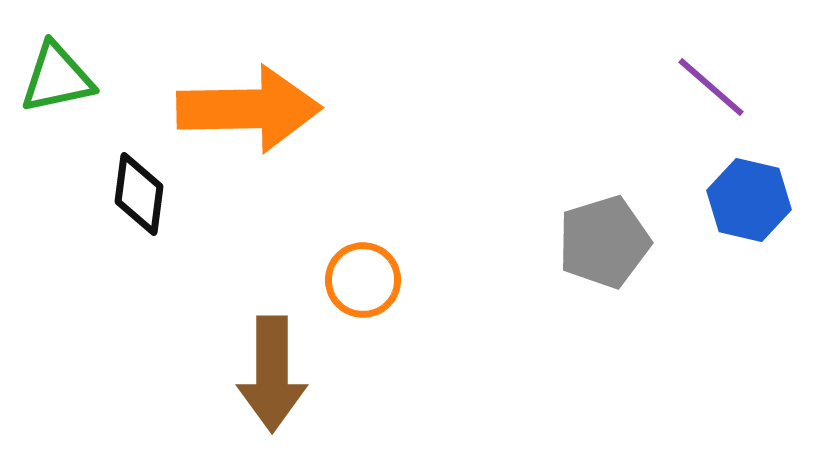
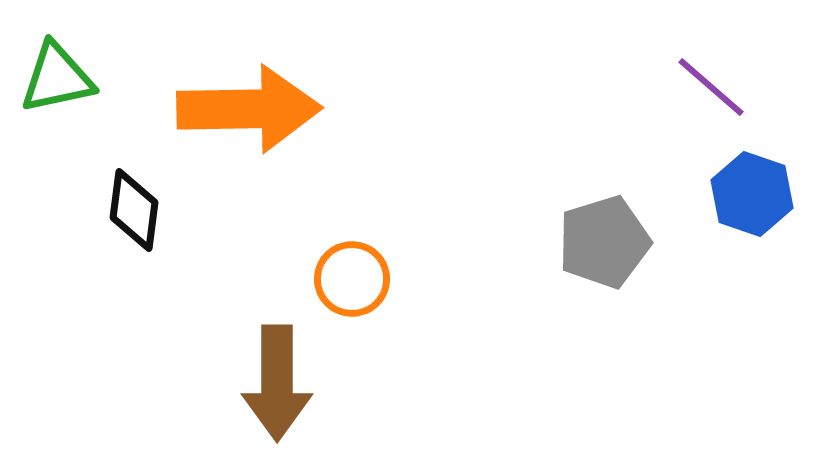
black diamond: moved 5 px left, 16 px down
blue hexagon: moved 3 px right, 6 px up; rotated 6 degrees clockwise
orange circle: moved 11 px left, 1 px up
brown arrow: moved 5 px right, 9 px down
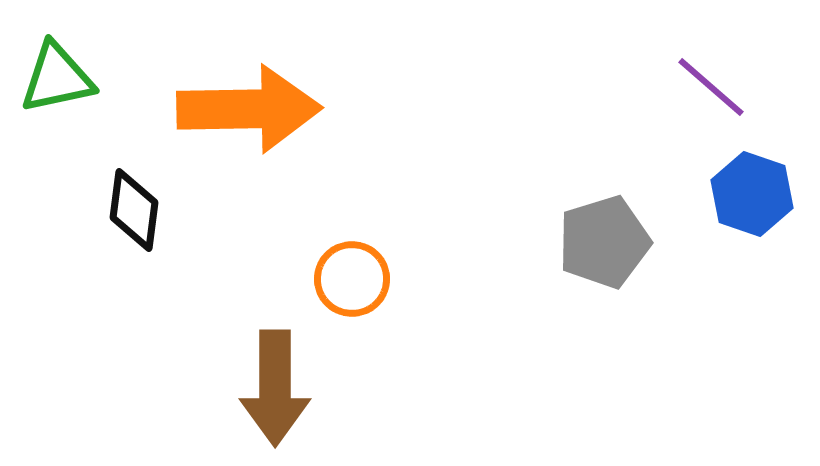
brown arrow: moved 2 px left, 5 px down
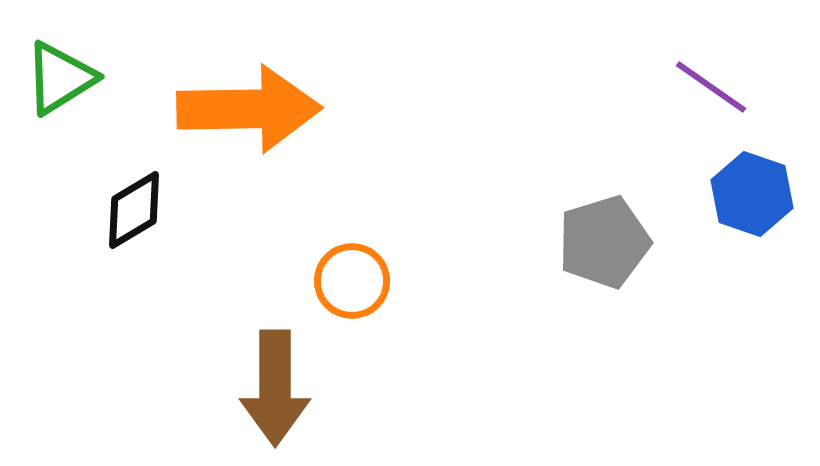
green triangle: moved 3 px right; rotated 20 degrees counterclockwise
purple line: rotated 6 degrees counterclockwise
black diamond: rotated 52 degrees clockwise
orange circle: moved 2 px down
